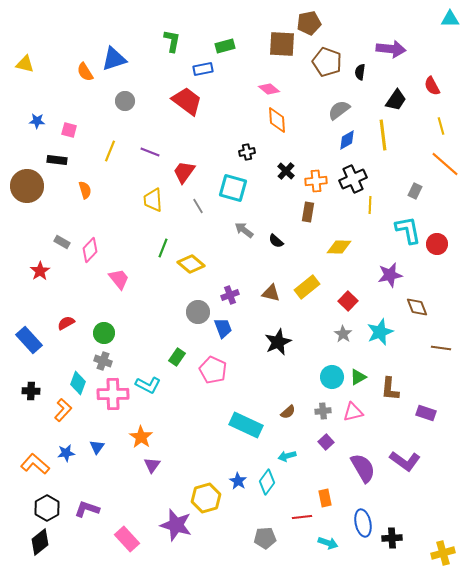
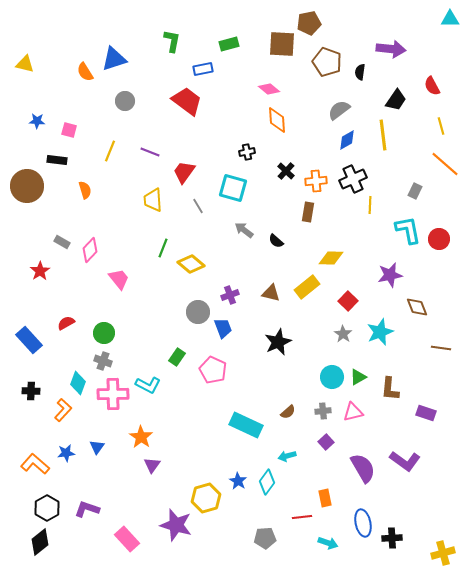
green rectangle at (225, 46): moved 4 px right, 2 px up
red circle at (437, 244): moved 2 px right, 5 px up
yellow diamond at (339, 247): moved 8 px left, 11 px down
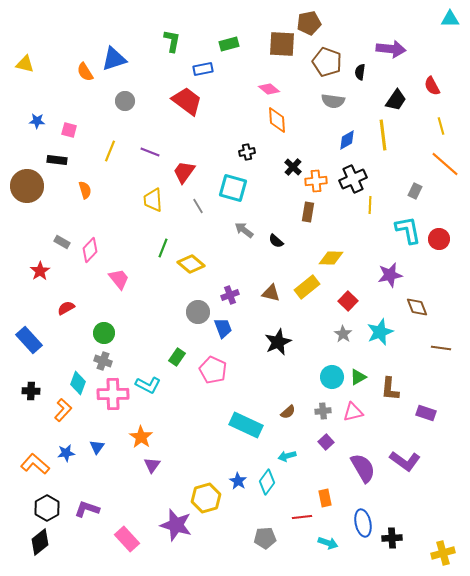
gray semicircle at (339, 110): moved 6 px left, 9 px up; rotated 135 degrees counterclockwise
black cross at (286, 171): moved 7 px right, 4 px up
red semicircle at (66, 323): moved 15 px up
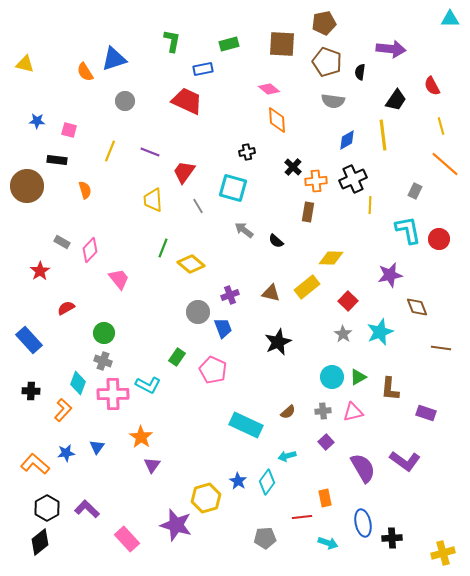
brown pentagon at (309, 23): moved 15 px right
red trapezoid at (187, 101): rotated 12 degrees counterclockwise
purple L-shape at (87, 509): rotated 25 degrees clockwise
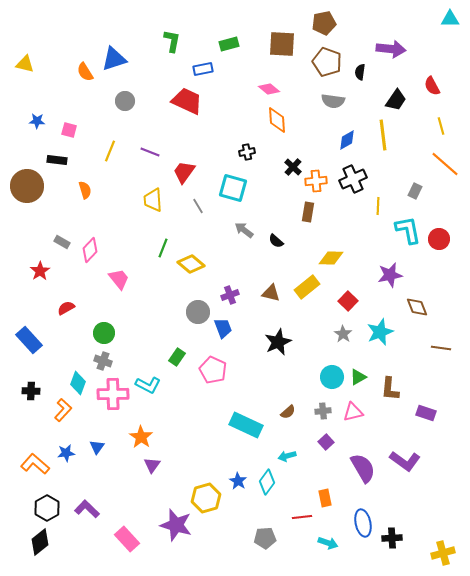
yellow line at (370, 205): moved 8 px right, 1 px down
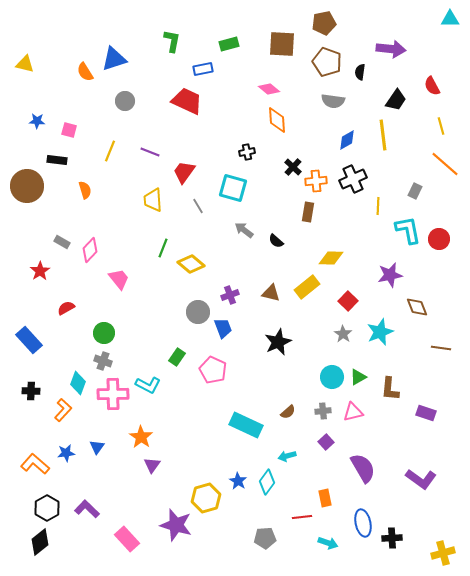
purple L-shape at (405, 461): moved 16 px right, 18 px down
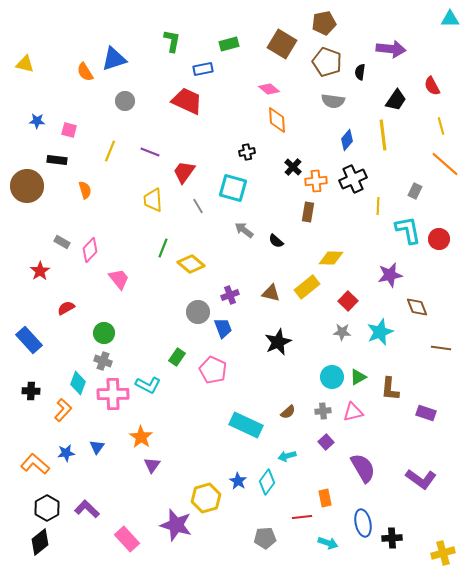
brown square at (282, 44): rotated 28 degrees clockwise
blue diamond at (347, 140): rotated 20 degrees counterclockwise
gray star at (343, 334): moved 1 px left, 2 px up; rotated 30 degrees counterclockwise
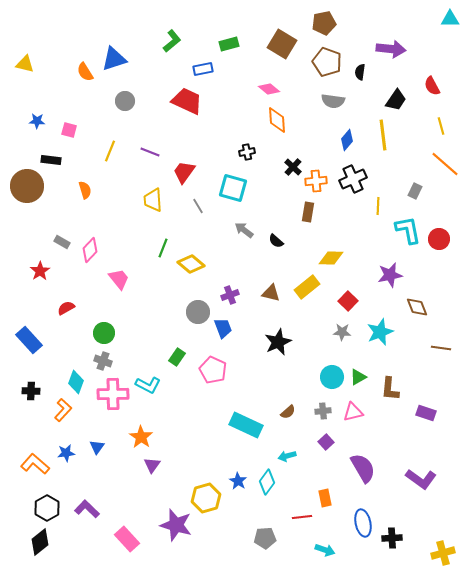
green L-shape at (172, 41): rotated 40 degrees clockwise
black rectangle at (57, 160): moved 6 px left
cyan diamond at (78, 383): moved 2 px left, 1 px up
cyan arrow at (328, 543): moved 3 px left, 7 px down
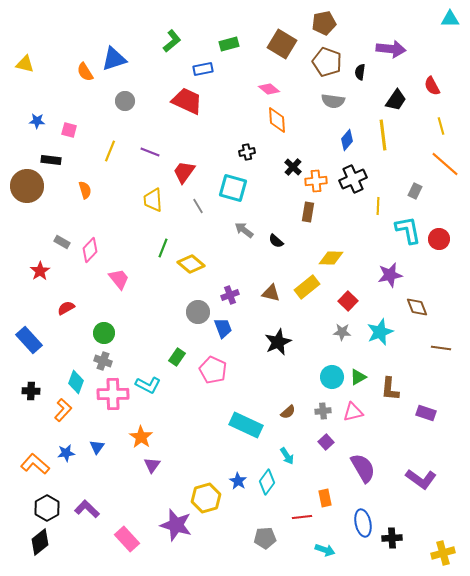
cyan arrow at (287, 456): rotated 108 degrees counterclockwise
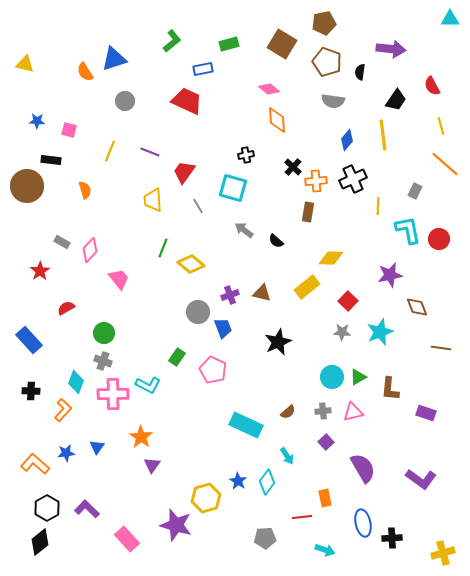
black cross at (247, 152): moved 1 px left, 3 px down
brown triangle at (271, 293): moved 9 px left
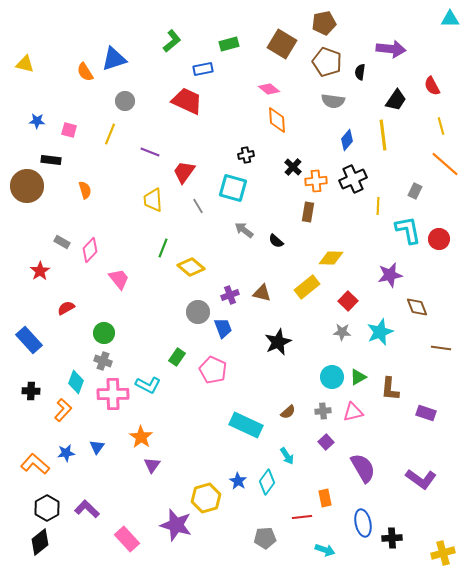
yellow line at (110, 151): moved 17 px up
yellow diamond at (191, 264): moved 3 px down
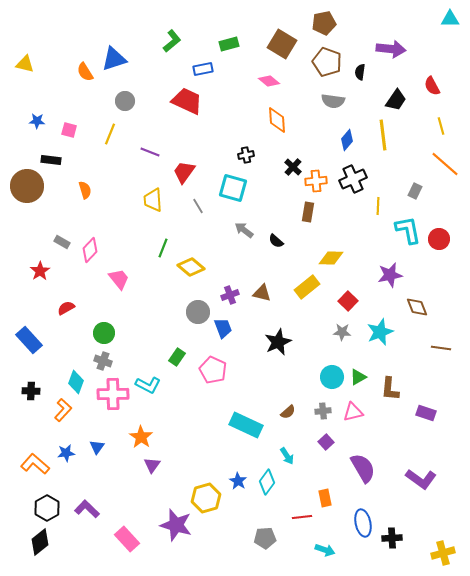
pink diamond at (269, 89): moved 8 px up
